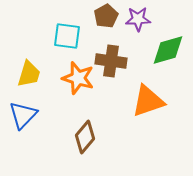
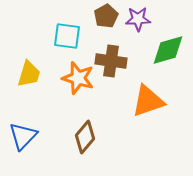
blue triangle: moved 21 px down
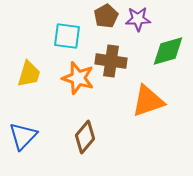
green diamond: moved 1 px down
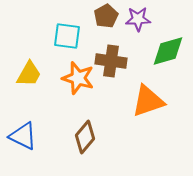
yellow trapezoid: rotated 12 degrees clockwise
blue triangle: rotated 48 degrees counterclockwise
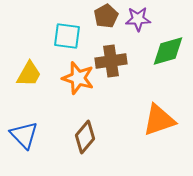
brown cross: rotated 16 degrees counterclockwise
orange triangle: moved 11 px right, 19 px down
blue triangle: moved 1 px right, 1 px up; rotated 20 degrees clockwise
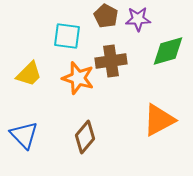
brown pentagon: rotated 15 degrees counterclockwise
yellow trapezoid: rotated 16 degrees clockwise
orange triangle: rotated 9 degrees counterclockwise
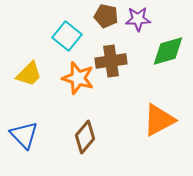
brown pentagon: rotated 15 degrees counterclockwise
cyan square: rotated 32 degrees clockwise
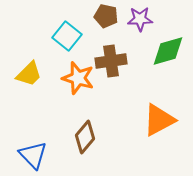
purple star: moved 2 px right
blue triangle: moved 9 px right, 20 px down
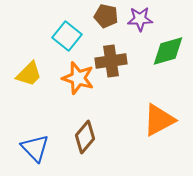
blue triangle: moved 2 px right, 7 px up
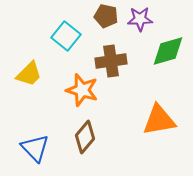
cyan square: moved 1 px left
orange star: moved 4 px right, 12 px down
orange triangle: rotated 18 degrees clockwise
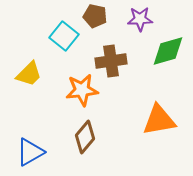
brown pentagon: moved 11 px left
cyan square: moved 2 px left
orange star: rotated 24 degrees counterclockwise
blue triangle: moved 5 px left, 4 px down; rotated 44 degrees clockwise
